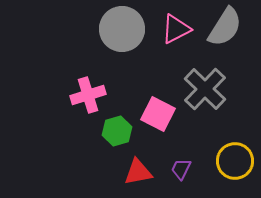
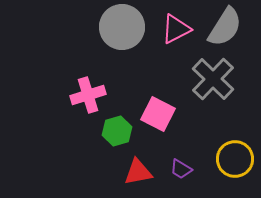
gray circle: moved 2 px up
gray cross: moved 8 px right, 10 px up
yellow circle: moved 2 px up
purple trapezoid: rotated 85 degrees counterclockwise
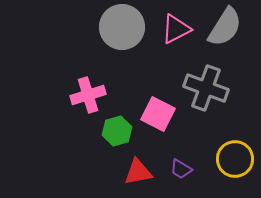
gray cross: moved 7 px left, 9 px down; rotated 24 degrees counterclockwise
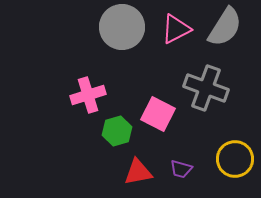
purple trapezoid: rotated 15 degrees counterclockwise
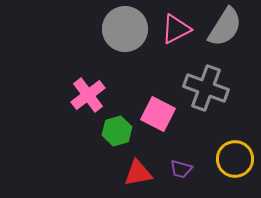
gray circle: moved 3 px right, 2 px down
pink cross: rotated 20 degrees counterclockwise
red triangle: moved 1 px down
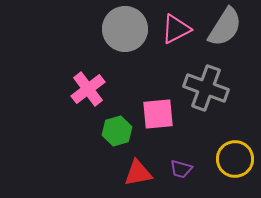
pink cross: moved 6 px up
pink square: rotated 32 degrees counterclockwise
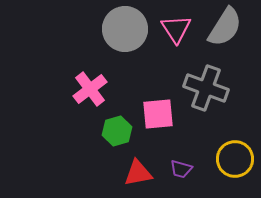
pink triangle: rotated 36 degrees counterclockwise
pink cross: moved 2 px right
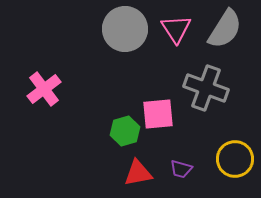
gray semicircle: moved 2 px down
pink cross: moved 46 px left
green hexagon: moved 8 px right
